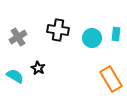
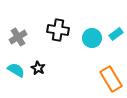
cyan rectangle: rotated 48 degrees clockwise
cyan semicircle: moved 1 px right, 6 px up
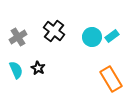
black cross: moved 4 px left, 1 px down; rotated 30 degrees clockwise
cyan rectangle: moved 4 px left, 2 px down
cyan circle: moved 1 px up
cyan semicircle: rotated 36 degrees clockwise
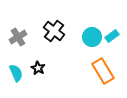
cyan semicircle: moved 3 px down
orange rectangle: moved 8 px left, 8 px up
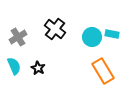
black cross: moved 1 px right, 2 px up
cyan rectangle: moved 2 px up; rotated 48 degrees clockwise
cyan semicircle: moved 2 px left, 7 px up
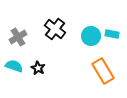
cyan circle: moved 1 px left, 1 px up
cyan semicircle: rotated 48 degrees counterclockwise
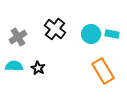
cyan circle: moved 2 px up
cyan semicircle: rotated 18 degrees counterclockwise
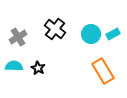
cyan rectangle: moved 1 px right; rotated 40 degrees counterclockwise
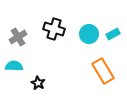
black cross: moved 1 px left; rotated 20 degrees counterclockwise
cyan circle: moved 2 px left
black star: moved 15 px down
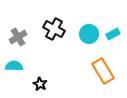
black cross: rotated 10 degrees clockwise
black star: moved 2 px right, 1 px down
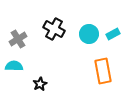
gray cross: moved 2 px down
orange rectangle: rotated 20 degrees clockwise
black star: rotated 16 degrees clockwise
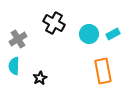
black cross: moved 6 px up
cyan semicircle: rotated 90 degrees counterclockwise
black star: moved 6 px up
